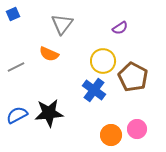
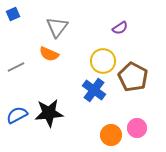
gray triangle: moved 5 px left, 3 px down
pink circle: moved 1 px up
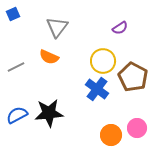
orange semicircle: moved 3 px down
blue cross: moved 3 px right, 1 px up
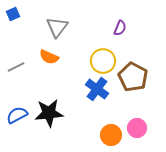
purple semicircle: rotated 35 degrees counterclockwise
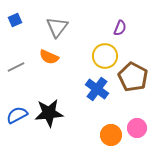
blue square: moved 2 px right, 6 px down
yellow circle: moved 2 px right, 5 px up
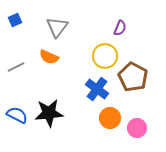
blue semicircle: rotated 55 degrees clockwise
orange circle: moved 1 px left, 17 px up
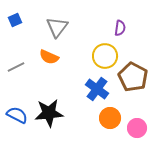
purple semicircle: rotated 14 degrees counterclockwise
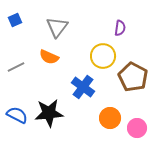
yellow circle: moved 2 px left
blue cross: moved 14 px left, 2 px up
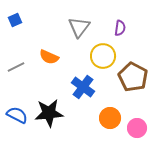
gray triangle: moved 22 px right
